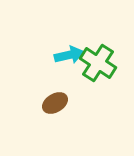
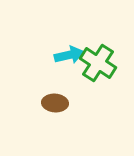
brown ellipse: rotated 35 degrees clockwise
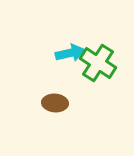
cyan arrow: moved 1 px right, 2 px up
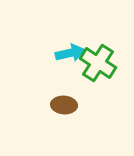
brown ellipse: moved 9 px right, 2 px down
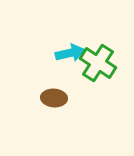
brown ellipse: moved 10 px left, 7 px up
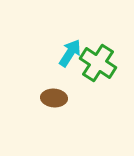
cyan arrow: rotated 44 degrees counterclockwise
